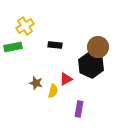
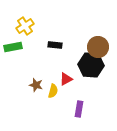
black hexagon: rotated 20 degrees counterclockwise
brown star: moved 2 px down
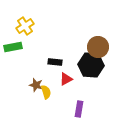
black rectangle: moved 17 px down
yellow semicircle: moved 7 px left, 1 px down; rotated 32 degrees counterclockwise
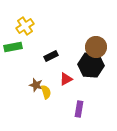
brown circle: moved 2 px left
black rectangle: moved 4 px left, 6 px up; rotated 32 degrees counterclockwise
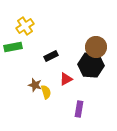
brown star: moved 1 px left
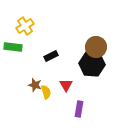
green rectangle: rotated 18 degrees clockwise
black hexagon: moved 1 px right, 1 px up
red triangle: moved 6 px down; rotated 32 degrees counterclockwise
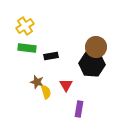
green rectangle: moved 14 px right, 1 px down
black rectangle: rotated 16 degrees clockwise
brown star: moved 2 px right, 3 px up
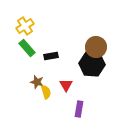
green rectangle: rotated 42 degrees clockwise
